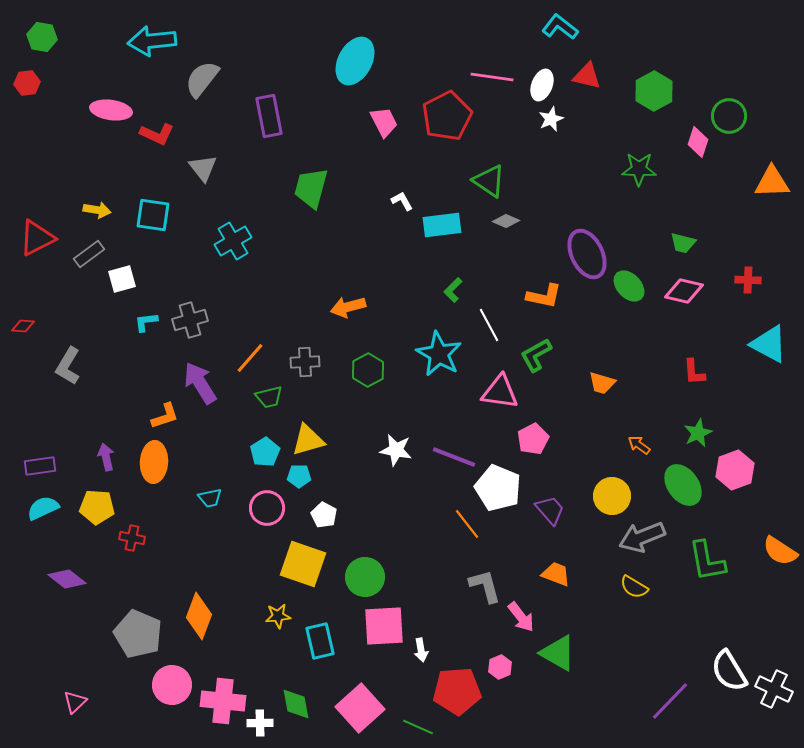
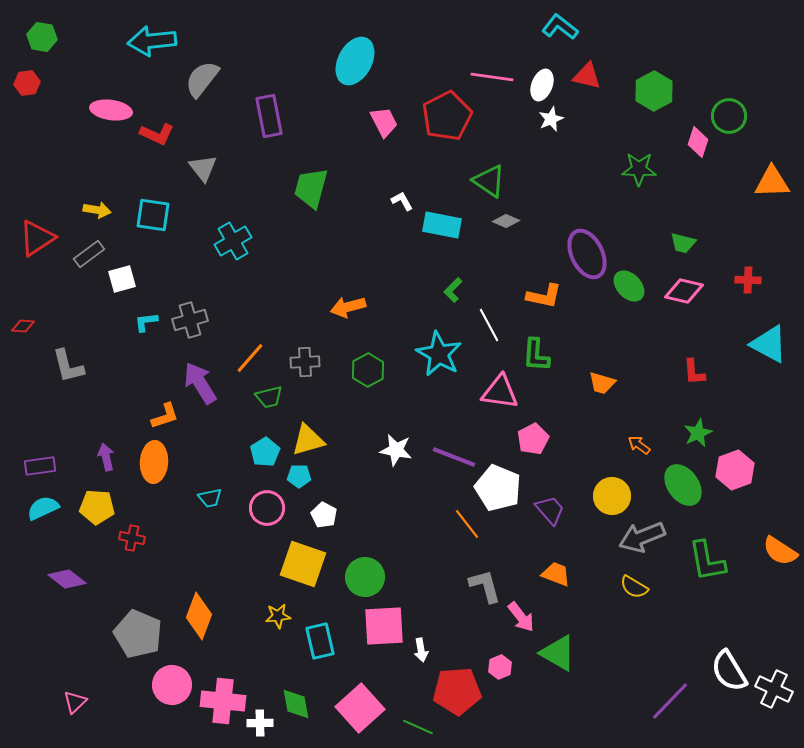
cyan rectangle at (442, 225): rotated 18 degrees clockwise
red triangle at (37, 238): rotated 6 degrees counterclockwise
green L-shape at (536, 355): rotated 57 degrees counterclockwise
gray L-shape at (68, 366): rotated 45 degrees counterclockwise
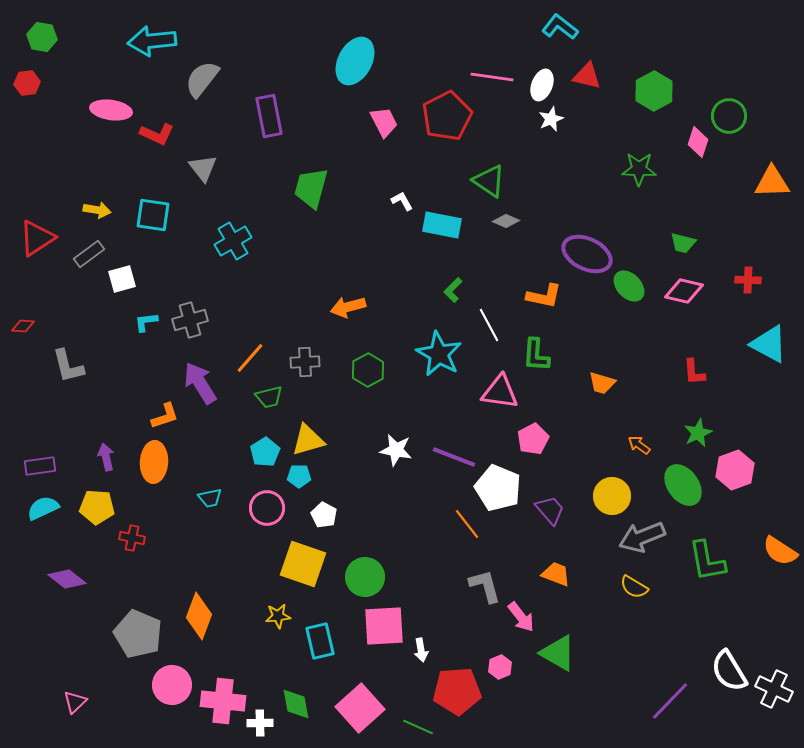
purple ellipse at (587, 254): rotated 39 degrees counterclockwise
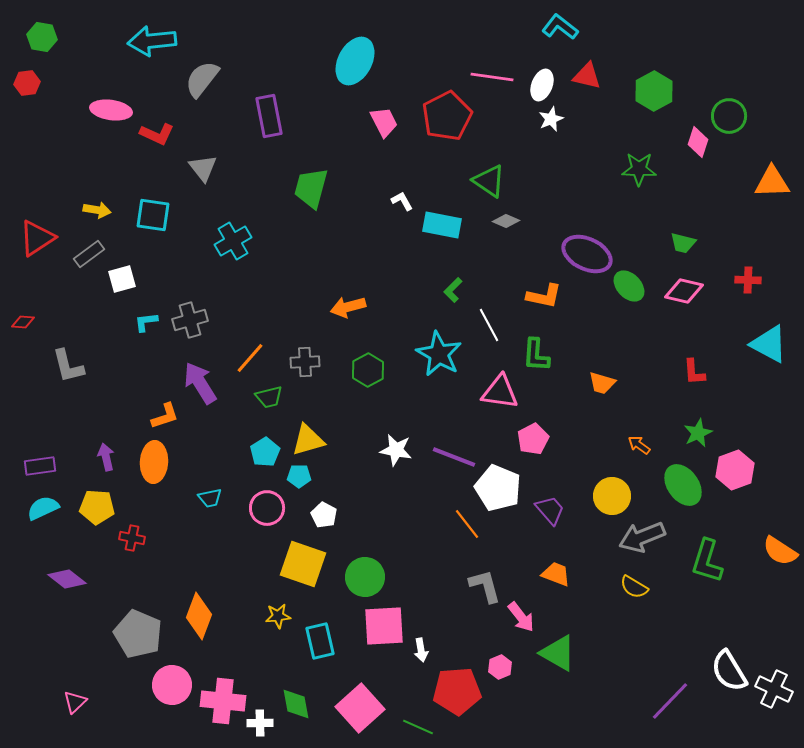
red diamond at (23, 326): moved 4 px up
green L-shape at (707, 561): rotated 27 degrees clockwise
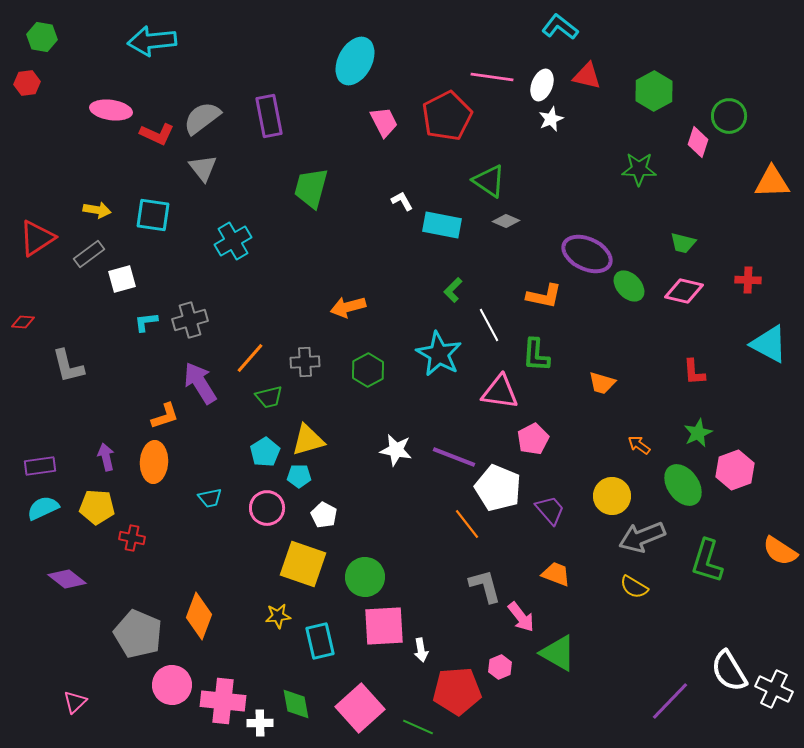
gray semicircle at (202, 79): moved 39 px down; rotated 15 degrees clockwise
